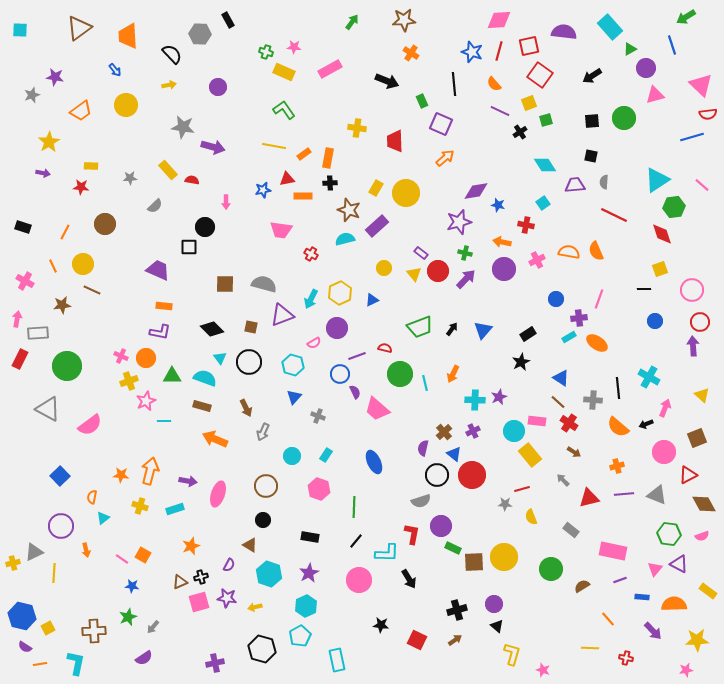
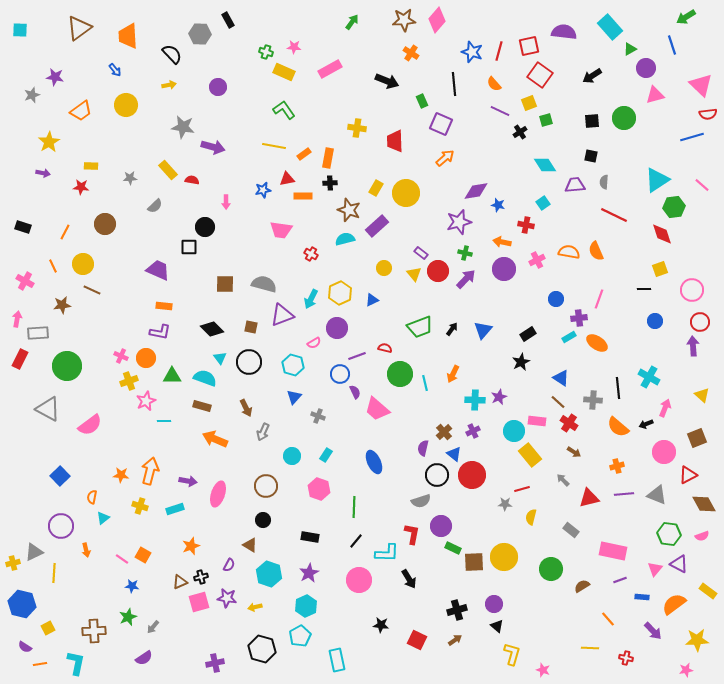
pink diamond at (499, 20): moved 62 px left; rotated 45 degrees counterclockwise
yellow semicircle at (531, 517): rotated 35 degrees clockwise
orange semicircle at (674, 604): rotated 35 degrees counterclockwise
blue hexagon at (22, 616): moved 12 px up
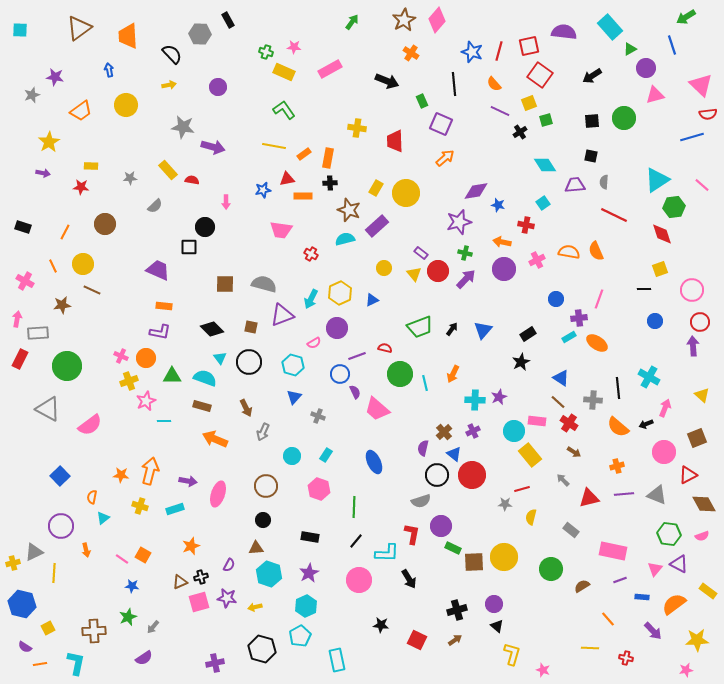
brown star at (404, 20): rotated 25 degrees counterclockwise
blue arrow at (115, 70): moved 6 px left; rotated 152 degrees counterclockwise
brown triangle at (250, 545): moved 6 px right, 3 px down; rotated 35 degrees counterclockwise
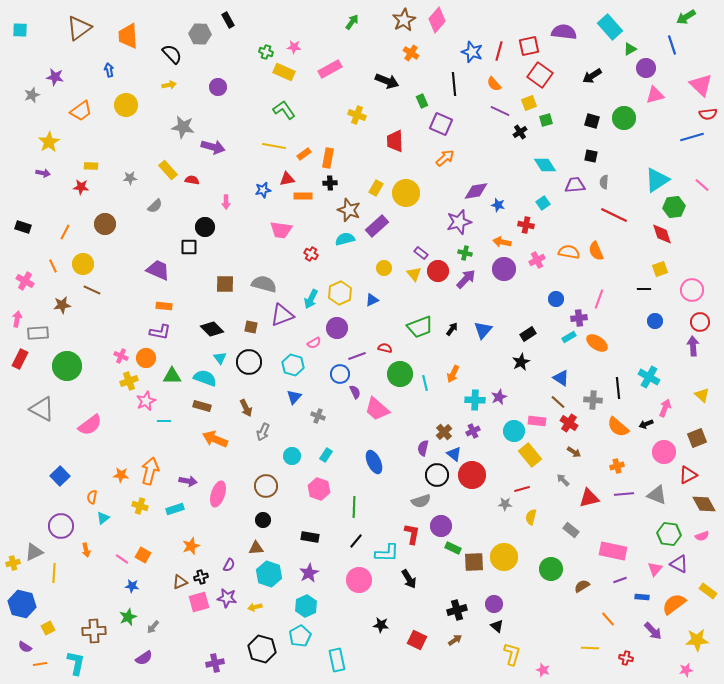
black square at (592, 121): rotated 21 degrees clockwise
yellow cross at (357, 128): moved 13 px up; rotated 12 degrees clockwise
gray triangle at (48, 409): moved 6 px left
